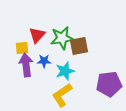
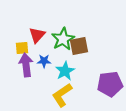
green star: moved 1 px right, 1 px down; rotated 20 degrees counterclockwise
cyan star: rotated 12 degrees counterclockwise
purple pentagon: moved 1 px right
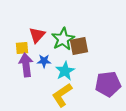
purple pentagon: moved 2 px left
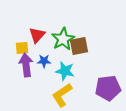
cyan star: rotated 30 degrees counterclockwise
purple pentagon: moved 4 px down
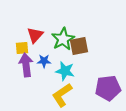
red triangle: moved 2 px left
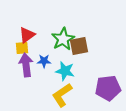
red triangle: moved 8 px left; rotated 12 degrees clockwise
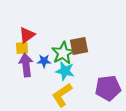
green star: moved 14 px down
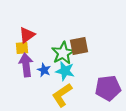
blue star: moved 9 px down; rotated 24 degrees clockwise
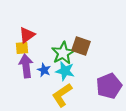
brown square: moved 2 px right; rotated 30 degrees clockwise
purple arrow: moved 1 px down
purple pentagon: moved 1 px right, 2 px up; rotated 15 degrees counterclockwise
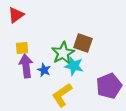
red triangle: moved 11 px left, 20 px up
brown square: moved 2 px right, 3 px up
cyan star: moved 9 px right, 5 px up
